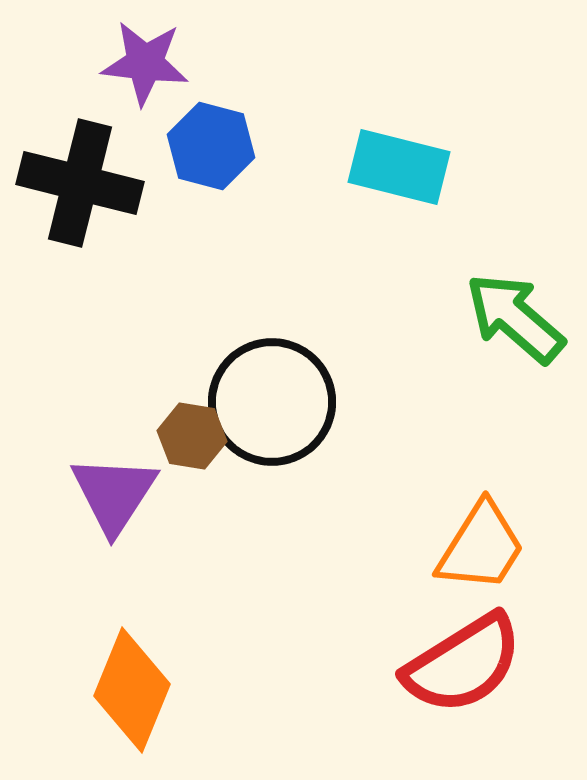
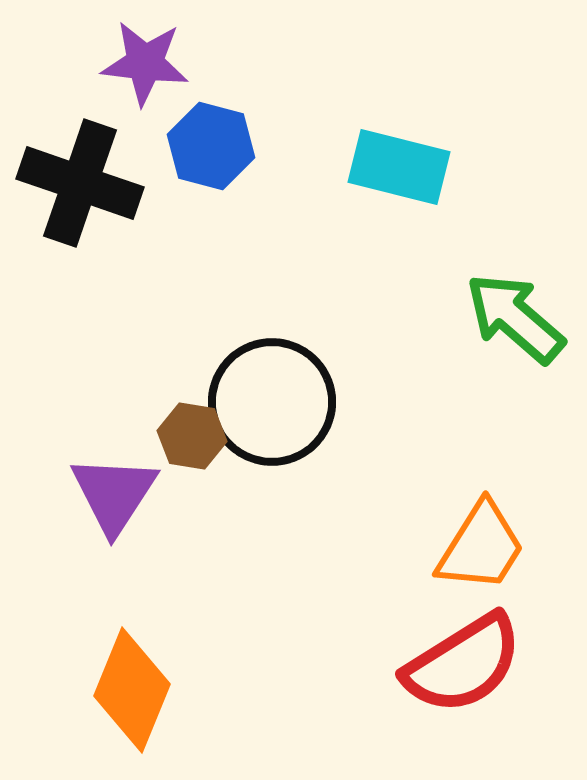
black cross: rotated 5 degrees clockwise
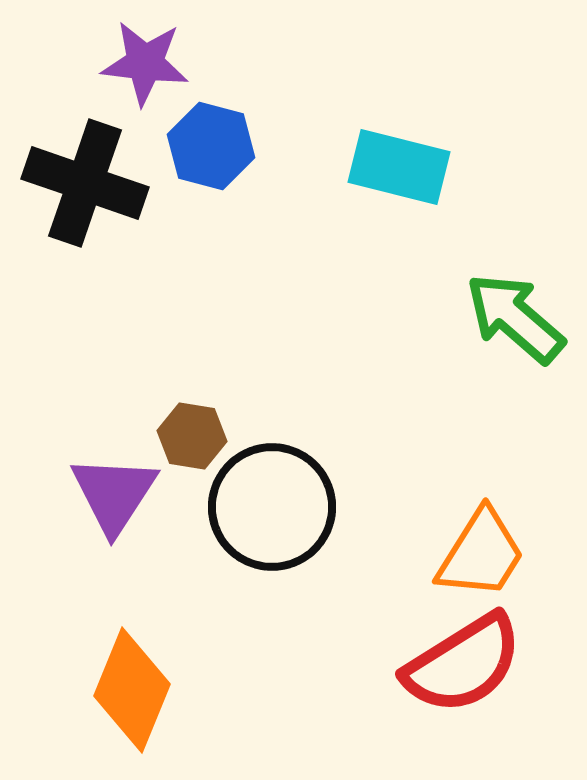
black cross: moved 5 px right
black circle: moved 105 px down
orange trapezoid: moved 7 px down
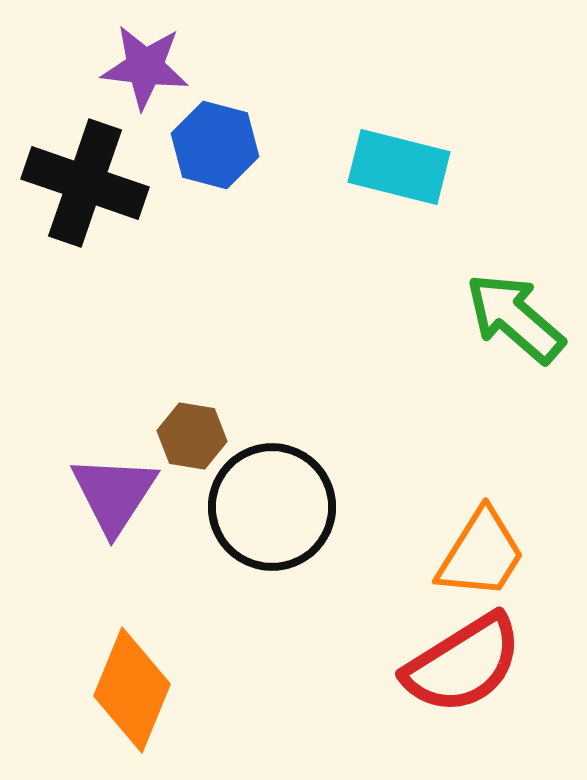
purple star: moved 4 px down
blue hexagon: moved 4 px right, 1 px up
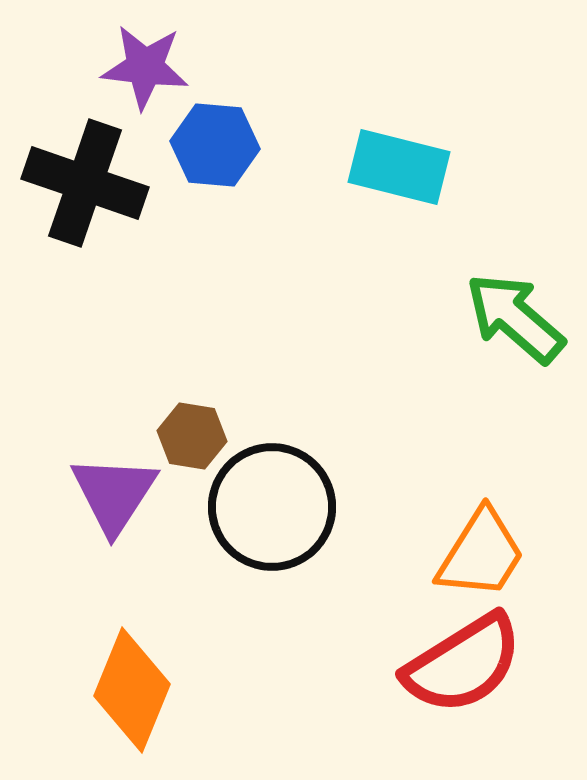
blue hexagon: rotated 10 degrees counterclockwise
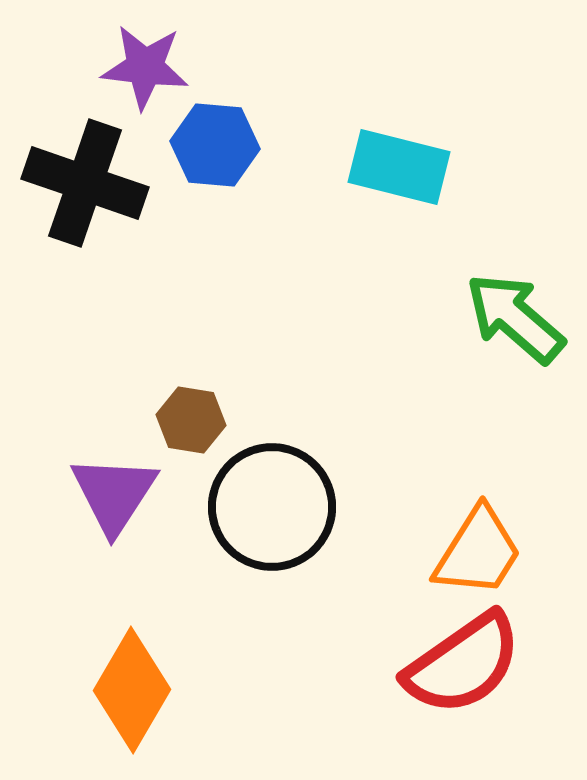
brown hexagon: moved 1 px left, 16 px up
orange trapezoid: moved 3 px left, 2 px up
red semicircle: rotated 3 degrees counterclockwise
orange diamond: rotated 8 degrees clockwise
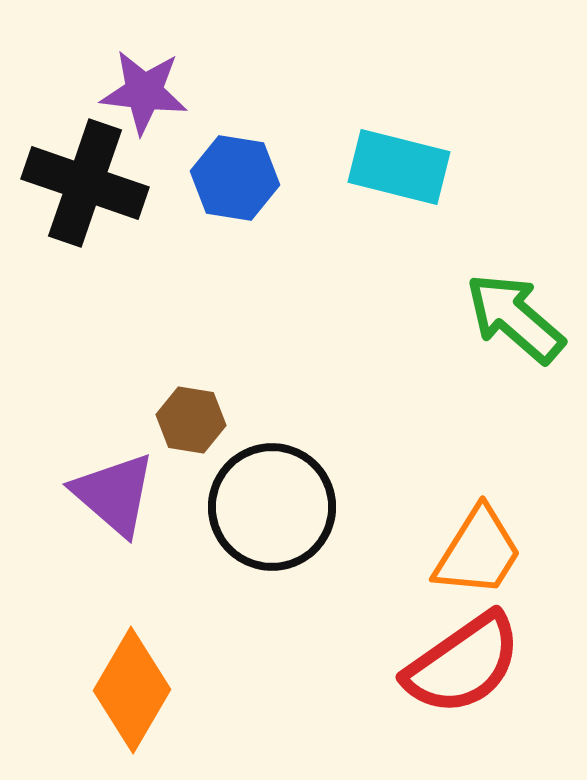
purple star: moved 1 px left, 25 px down
blue hexagon: moved 20 px right, 33 px down; rotated 4 degrees clockwise
purple triangle: rotated 22 degrees counterclockwise
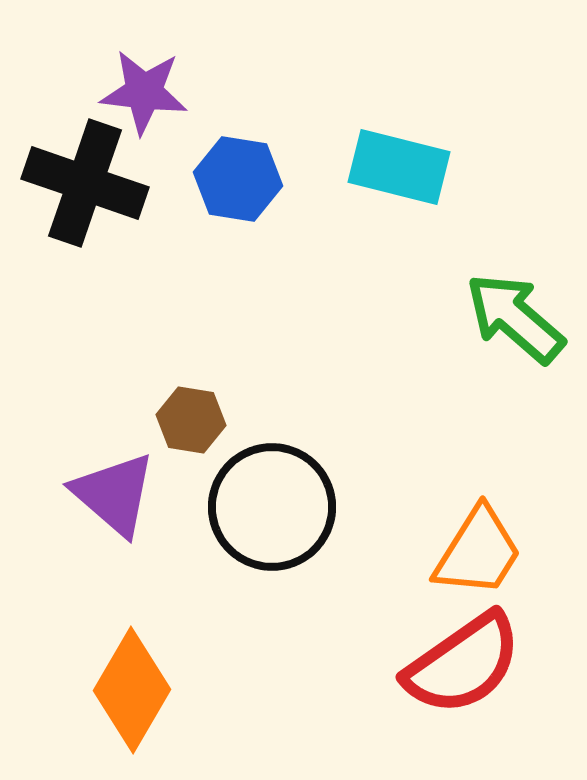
blue hexagon: moved 3 px right, 1 px down
